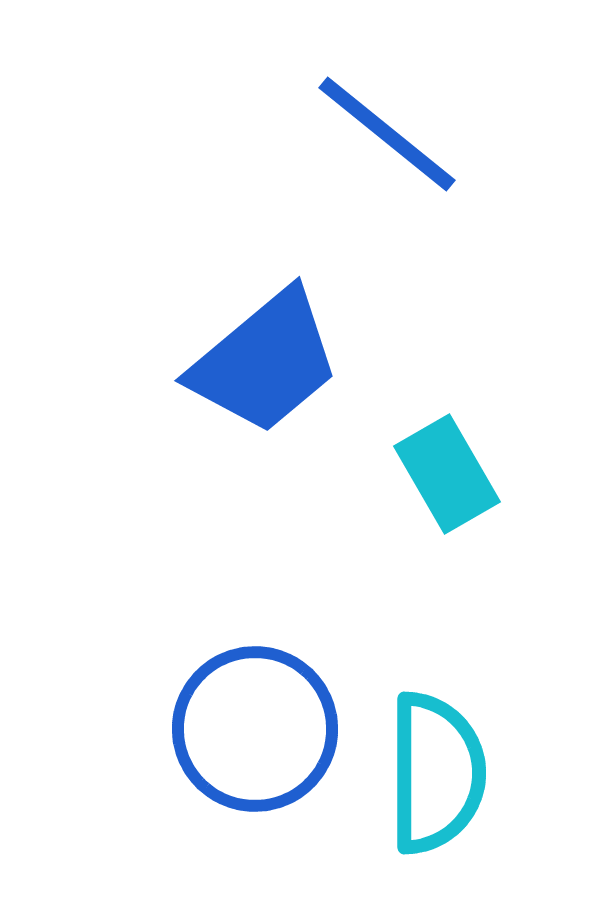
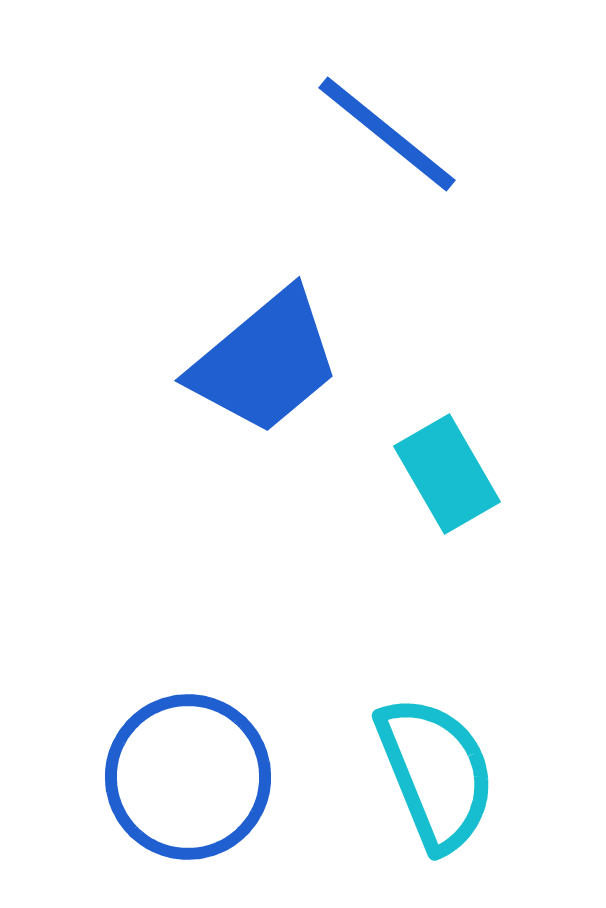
blue circle: moved 67 px left, 48 px down
cyan semicircle: rotated 22 degrees counterclockwise
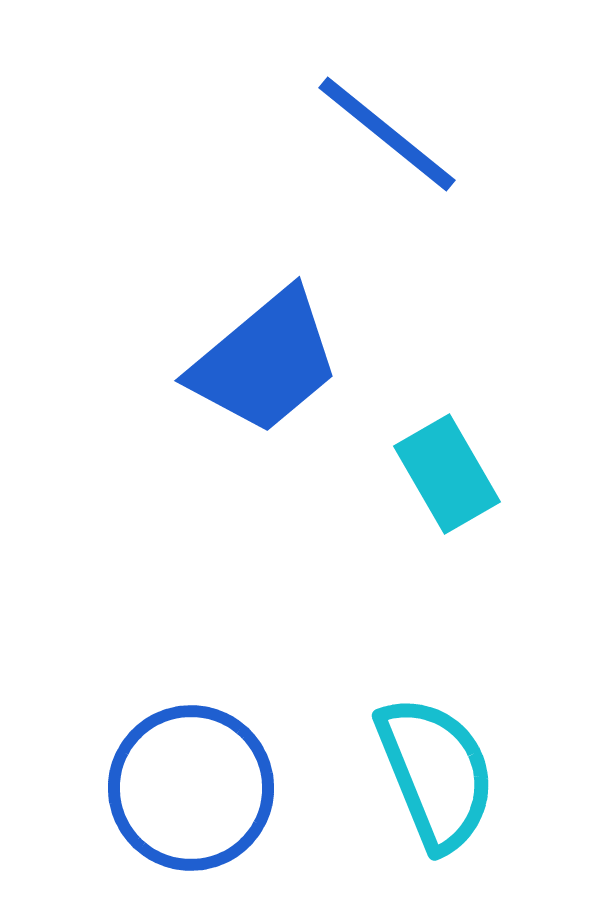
blue circle: moved 3 px right, 11 px down
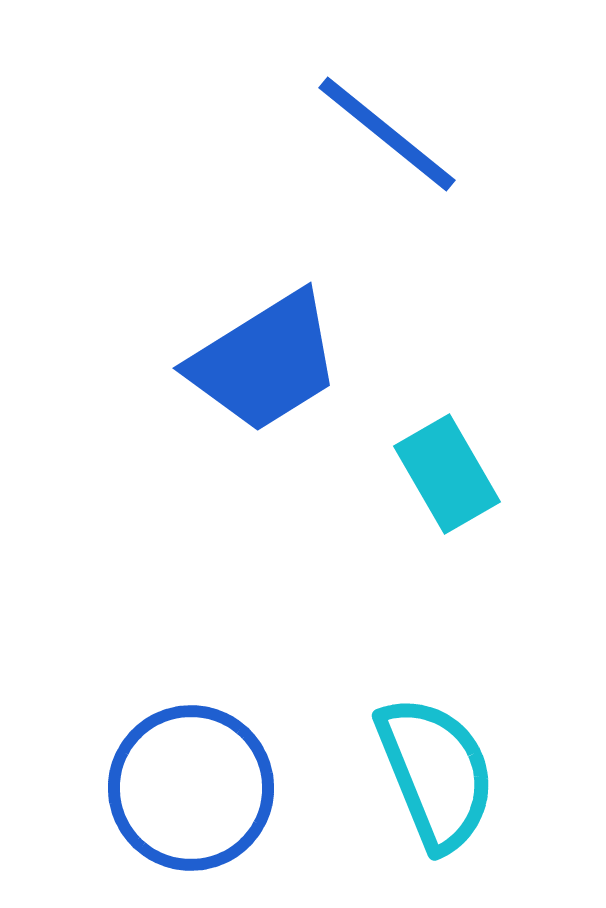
blue trapezoid: rotated 8 degrees clockwise
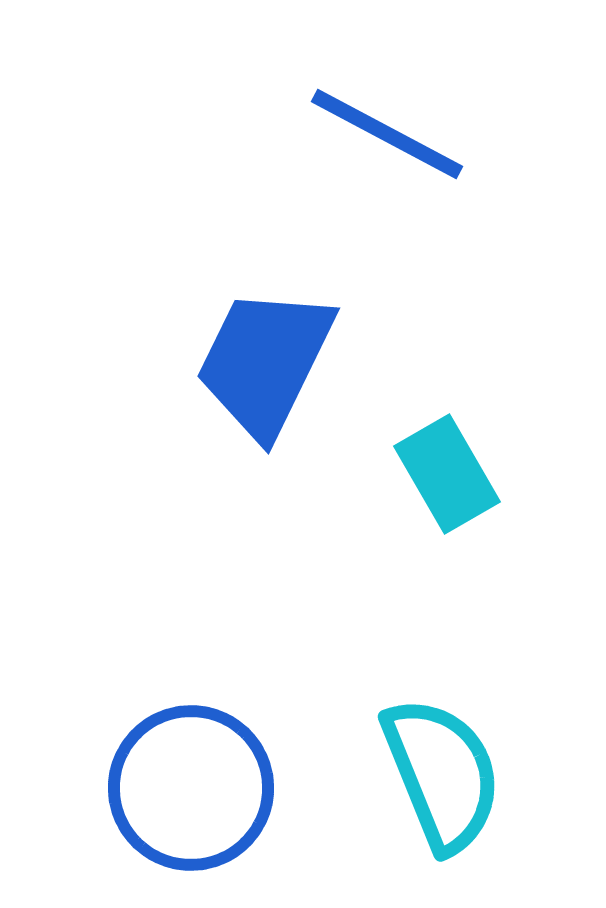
blue line: rotated 11 degrees counterclockwise
blue trapezoid: rotated 148 degrees clockwise
cyan semicircle: moved 6 px right, 1 px down
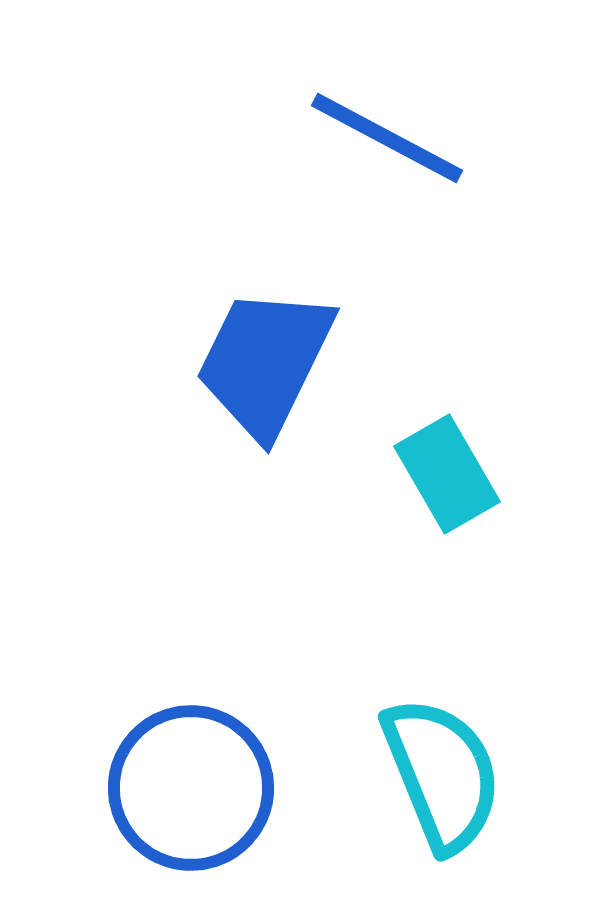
blue line: moved 4 px down
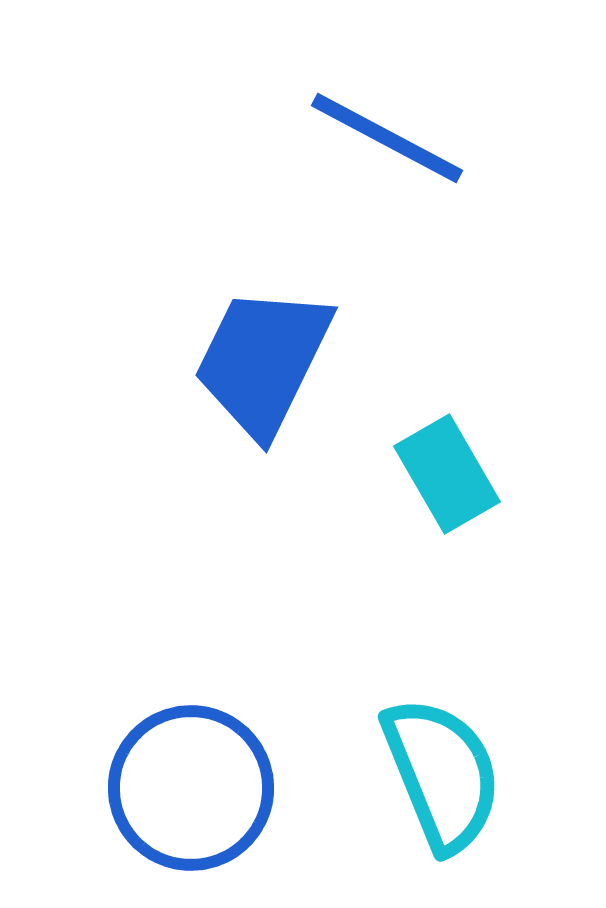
blue trapezoid: moved 2 px left, 1 px up
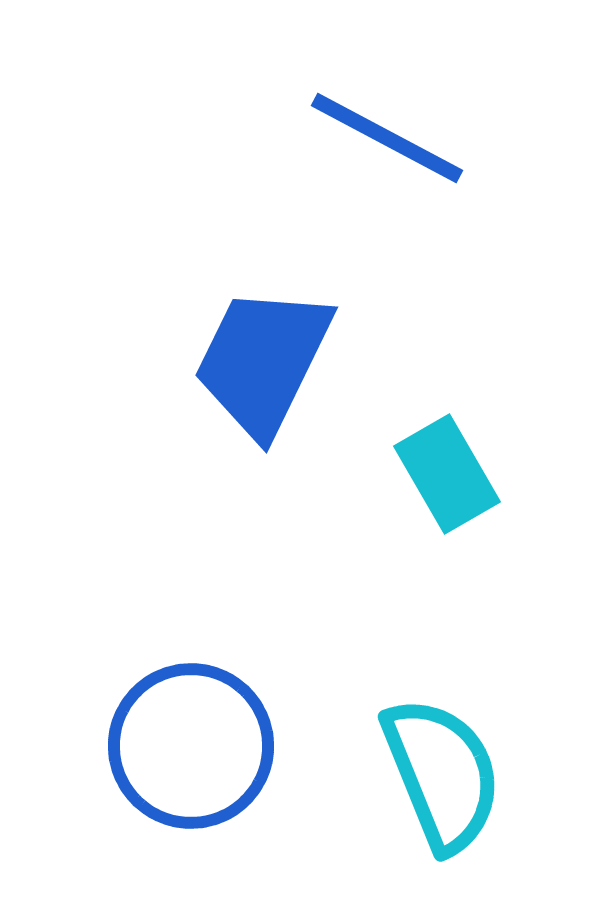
blue circle: moved 42 px up
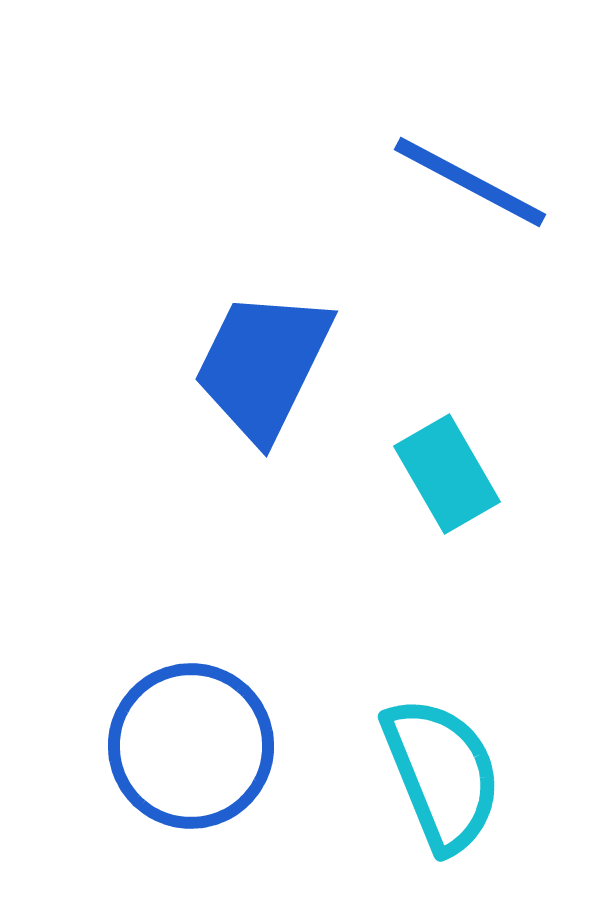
blue line: moved 83 px right, 44 px down
blue trapezoid: moved 4 px down
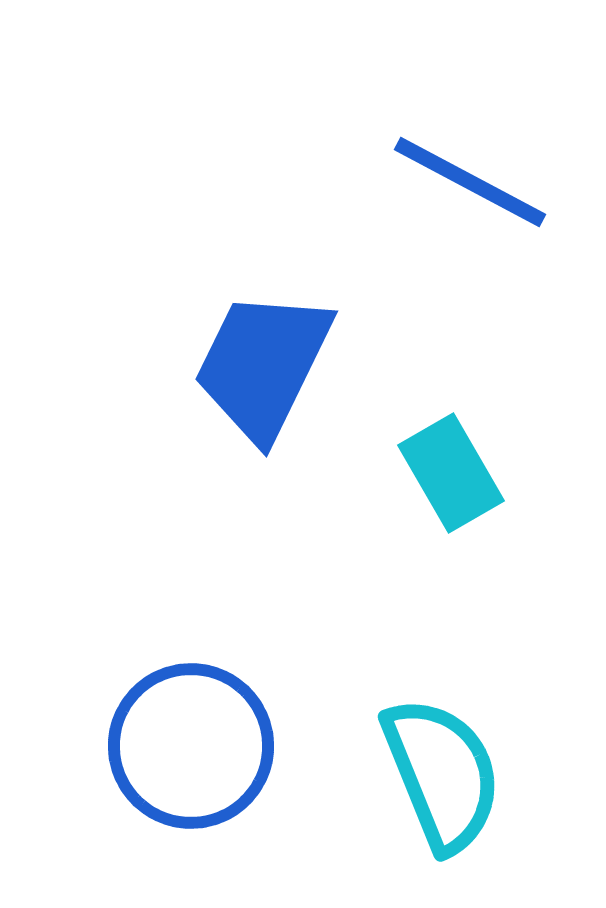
cyan rectangle: moved 4 px right, 1 px up
